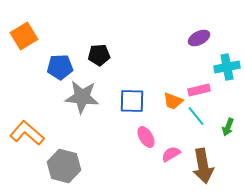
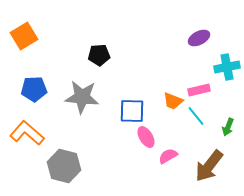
blue pentagon: moved 26 px left, 22 px down
blue square: moved 10 px down
pink semicircle: moved 3 px left, 2 px down
brown arrow: moved 6 px right; rotated 48 degrees clockwise
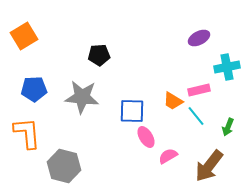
orange trapezoid: rotated 10 degrees clockwise
orange L-shape: rotated 44 degrees clockwise
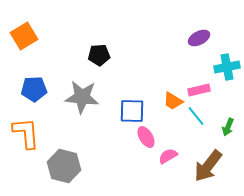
orange L-shape: moved 1 px left
brown arrow: moved 1 px left
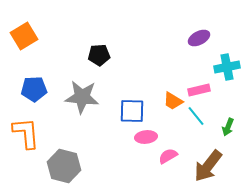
pink ellipse: rotated 65 degrees counterclockwise
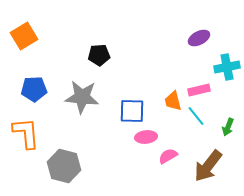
orange trapezoid: rotated 45 degrees clockwise
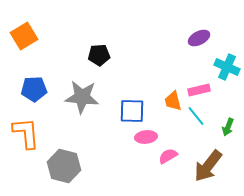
cyan cross: rotated 35 degrees clockwise
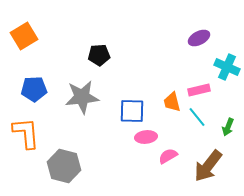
gray star: rotated 12 degrees counterclockwise
orange trapezoid: moved 1 px left, 1 px down
cyan line: moved 1 px right, 1 px down
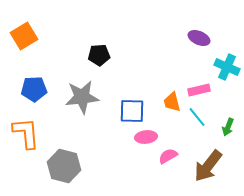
purple ellipse: rotated 50 degrees clockwise
